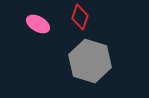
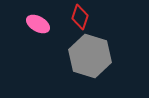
gray hexagon: moved 5 px up
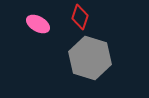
gray hexagon: moved 2 px down
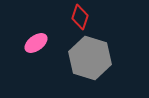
pink ellipse: moved 2 px left, 19 px down; rotated 65 degrees counterclockwise
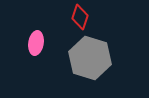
pink ellipse: rotated 45 degrees counterclockwise
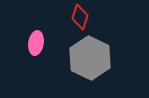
gray hexagon: rotated 9 degrees clockwise
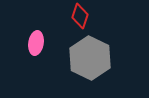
red diamond: moved 1 px up
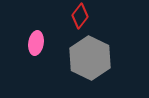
red diamond: rotated 20 degrees clockwise
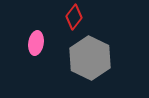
red diamond: moved 6 px left, 1 px down
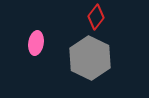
red diamond: moved 22 px right
